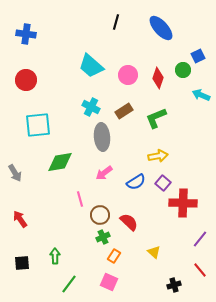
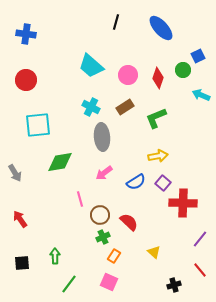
brown rectangle: moved 1 px right, 4 px up
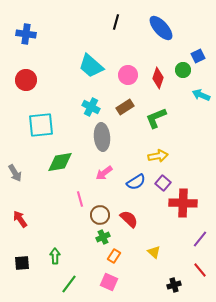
cyan square: moved 3 px right
red semicircle: moved 3 px up
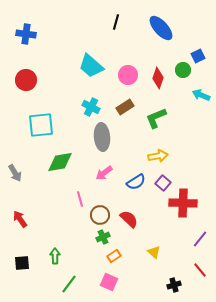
orange rectangle: rotated 24 degrees clockwise
